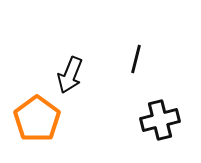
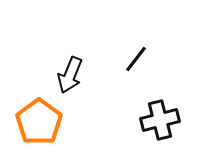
black line: rotated 24 degrees clockwise
orange pentagon: moved 2 px right, 3 px down
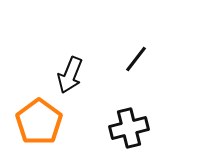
black cross: moved 31 px left, 8 px down
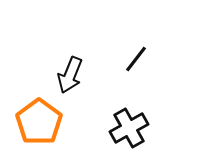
black cross: rotated 15 degrees counterclockwise
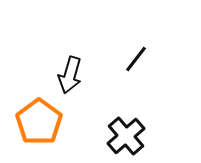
black arrow: rotated 6 degrees counterclockwise
black cross: moved 3 px left, 8 px down; rotated 12 degrees counterclockwise
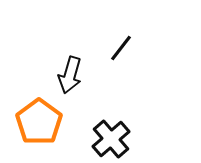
black line: moved 15 px left, 11 px up
black cross: moved 15 px left, 3 px down
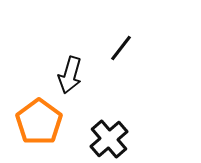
black cross: moved 2 px left
